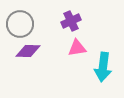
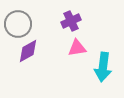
gray circle: moved 2 px left
purple diamond: rotated 30 degrees counterclockwise
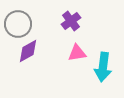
purple cross: rotated 12 degrees counterclockwise
pink triangle: moved 5 px down
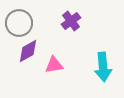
gray circle: moved 1 px right, 1 px up
pink triangle: moved 23 px left, 12 px down
cyan arrow: rotated 12 degrees counterclockwise
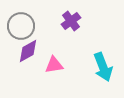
gray circle: moved 2 px right, 3 px down
cyan arrow: rotated 16 degrees counterclockwise
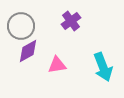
pink triangle: moved 3 px right
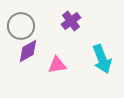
cyan arrow: moved 1 px left, 8 px up
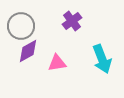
purple cross: moved 1 px right
pink triangle: moved 2 px up
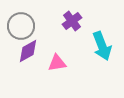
cyan arrow: moved 13 px up
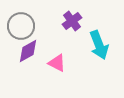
cyan arrow: moved 3 px left, 1 px up
pink triangle: rotated 36 degrees clockwise
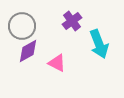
gray circle: moved 1 px right
cyan arrow: moved 1 px up
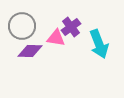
purple cross: moved 1 px left, 6 px down
purple diamond: moved 2 px right; rotated 30 degrees clockwise
pink triangle: moved 1 px left, 25 px up; rotated 18 degrees counterclockwise
